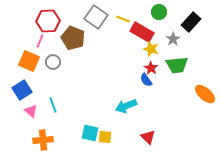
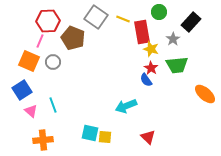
red rectangle: rotated 50 degrees clockwise
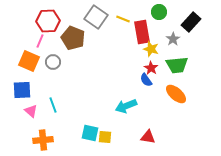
blue square: rotated 30 degrees clockwise
orange ellipse: moved 29 px left
red triangle: rotated 35 degrees counterclockwise
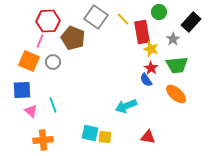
yellow line: rotated 24 degrees clockwise
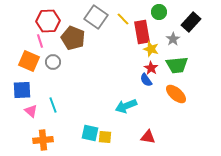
pink line: rotated 40 degrees counterclockwise
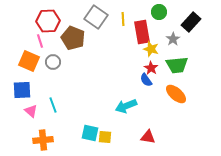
yellow line: rotated 40 degrees clockwise
